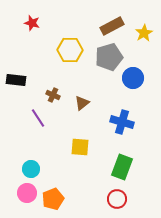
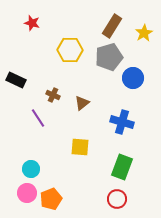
brown rectangle: rotated 30 degrees counterclockwise
black rectangle: rotated 18 degrees clockwise
orange pentagon: moved 2 px left
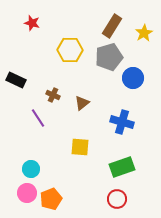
green rectangle: rotated 50 degrees clockwise
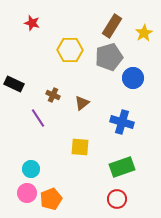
black rectangle: moved 2 px left, 4 px down
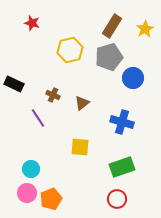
yellow star: moved 1 px right, 4 px up
yellow hexagon: rotated 15 degrees counterclockwise
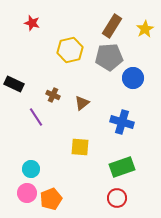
gray pentagon: rotated 12 degrees clockwise
purple line: moved 2 px left, 1 px up
red circle: moved 1 px up
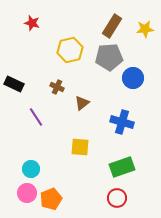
yellow star: rotated 24 degrees clockwise
brown cross: moved 4 px right, 8 px up
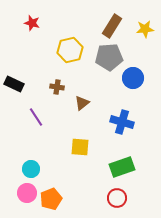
brown cross: rotated 16 degrees counterclockwise
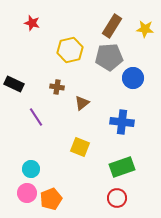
yellow star: rotated 12 degrees clockwise
blue cross: rotated 10 degrees counterclockwise
yellow square: rotated 18 degrees clockwise
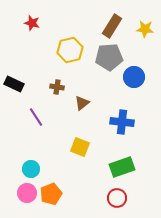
blue circle: moved 1 px right, 1 px up
orange pentagon: moved 5 px up
